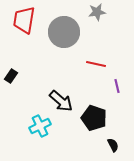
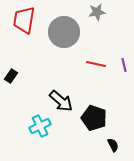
purple line: moved 7 px right, 21 px up
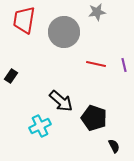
black semicircle: moved 1 px right, 1 px down
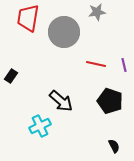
red trapezoid: moved 4 px right, 2 px up
black pentagon: moved 16 px right, 17 px up
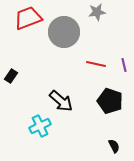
red trapezoid: rotated 60 degrees clockwise
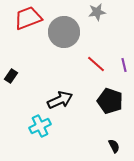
red line: rotated 30 degrees clockwise
black arrow: moved 1 px left, 1 px up; rotated 65 degrees counterclockwise
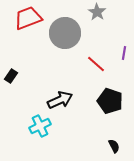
gray star: rotated 30 degrees counterclockwise
gray circle: moved 1 px right, 1 px down
purple line: moved 12 px up; rotated 24 degrees clockwise
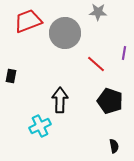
gray star: moved 1 px right; rotated 30 degrees counterclockwise
red trapezoid: moved 3 px down
black rectangle: rotated 24 degrees counterclockwise
black arrow: rotated 65 degrees counterclockwise
black semicircle: rotated 16 degrees clockwise
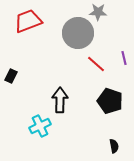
gray circle: moved 13 px right
purple line: moved 5 px down; rotated 24 degrees counterclockwise
black rectangle: rotated 16 degrees clockwise
